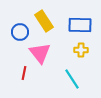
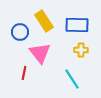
blue rectangle: moved 3 px left
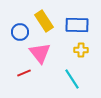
red line: rotated 56 degrees clockwise
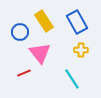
blue rectangle: moved 3 px up; rotated 60 degrees clockwise
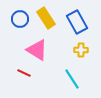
yellow rectangle: moved 2 px right, 3 px up
blue circle: moved 13 px up
pink triangle: moved 3 px left, 3 px up; rotated 20 degrees counterclockwise
red line: rotated 48 degrees clockwise
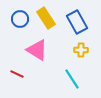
red line: moved 7 px left, 1 px down
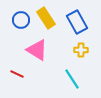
blue circle: moved 1 px right, 1 px down
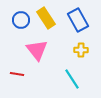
blue rectangle: moved 1 px right, 2 px up
pink triangle: rotated 20 degrees clockwise
red line: rotated 16 degrees counterclockwise
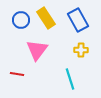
pink triangle: rotated 15 degrees clockwise
cyan line: moved 2 px left; rotated 15 degrees clockwise
